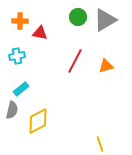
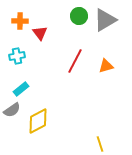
green circle: moved 1 px right, 1 px up
red triangle: rotated 42 degrees clockwise
gray semicircle: rotated 42 degrees clockwise
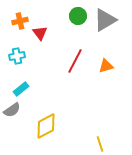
green circle: moved 1 px left
orange cross: rotated 14 degrees counterclockwise
yellow diamond: moved 8 px right, 5 px down
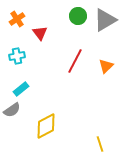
orange cross: moved 3 px left, 2 px up; rotated 21 degrees counterclockwise
orange triangle: rotated 28 degrees counterclockwise
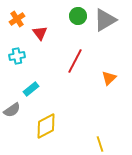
orange triangle: moved 3 px right, 12 px down
cyan rectangle: moved 10 px right
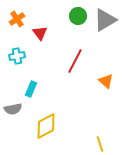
orange triangle: moved 3 px left, 3 px down; rotated 35 degrees counterclockwise
cyan rectangle: rotated 28 degrees counterclockwise
gray semicircle: moved 1 px right, 1 px up; rotated 24 degrees clockwise
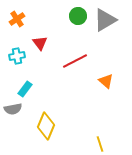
red triangle: moved 10 px down
red line: rotated 35 degrees clockwise
cyan rectangle: moved 6 px left; rotated 14 degrees clockwise
yellow diamond: rotated 40 degrees counterclockwise
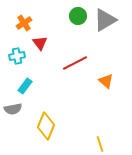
orange cross: moved 7 px right, 4 px down
red line: moved 2 px down
cyan rectangle: moved 3 px up
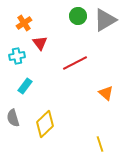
orange triangle: moved 12 px down
gray semicircle: moved 9 px down; rotated 84 degrees clockwise
yellow diamond: moved 1 px left, 2 px up; rotated 24 degrees clockwise
